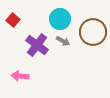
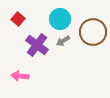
red square: moved 5 px right, 1 px up
gray arrow: rotated 120 degrees clockwise
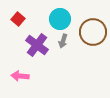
gray arrow: rotated 40 degrees counterclockwise
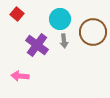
red square: moved 1 px left, 5 px up
gray arrow: moved 1 px right; rotated 24 degrees counterclockwise
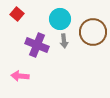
purple cross: rotated 15 degrees counterclockwise
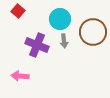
red square: moved 1 px right, 3 px up
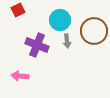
red square: moved 1 px up; rotated 24 degrees clockwise
cyan circle: moved 1 px down
brown circle: moved 1 px right, 1 px up
gray arrow: moved 3 px right
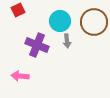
cyan circle: moved 1 px down
brown circle: moved 9 px up
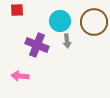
red square: moved 1 px left; rotated 24 degrees clockwise
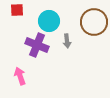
cyan circle: moved 11 px left
pink arrow: rotated 66 degrees clockwise
